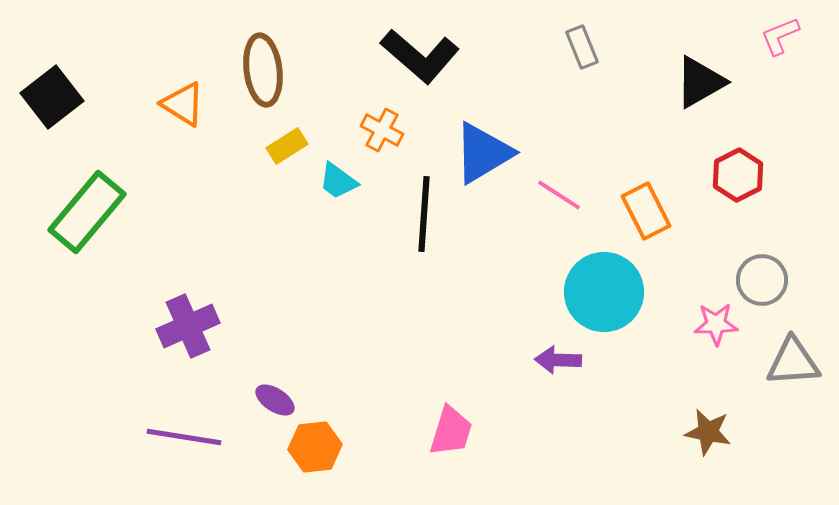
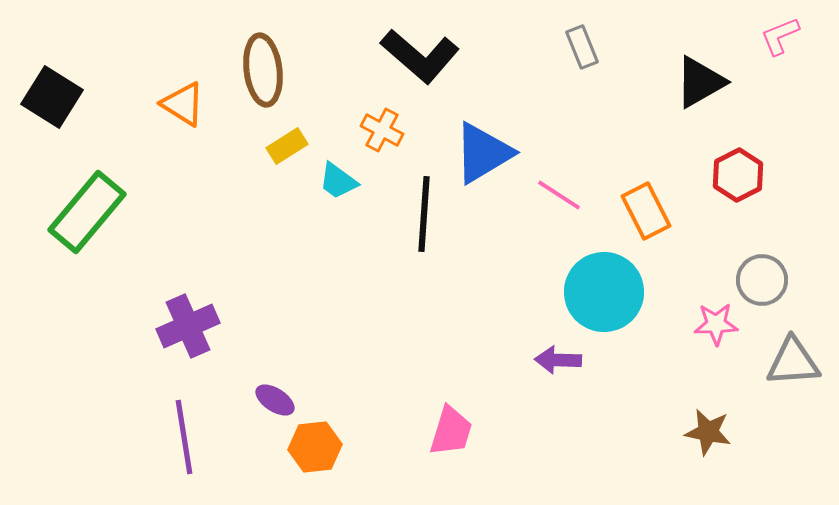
black square: rotated 20 degrees counterclockwise
purple line: rotated 72 degrees clockwise
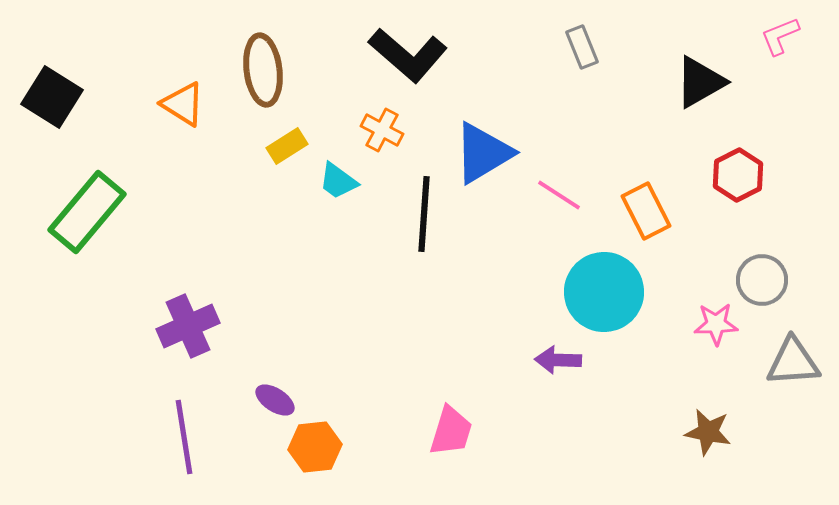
black L-shape: moved 12 px left, 1 px up
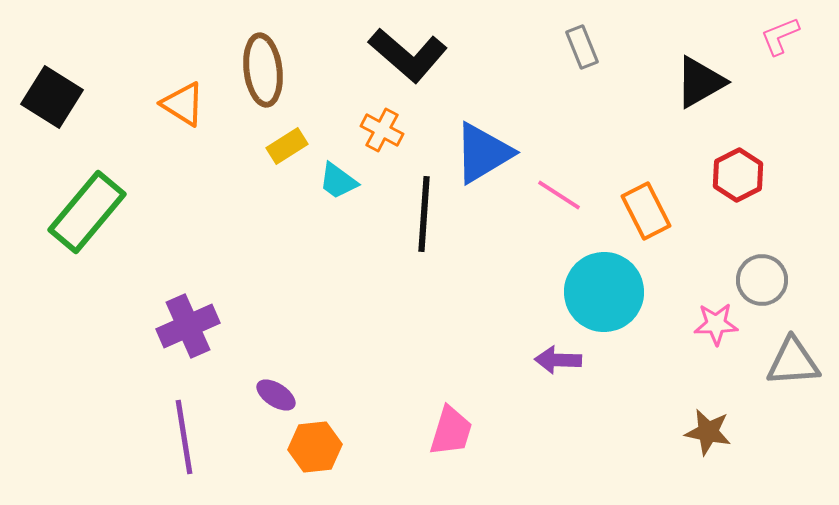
purple ellipse: moved 1 px right, 5 px up
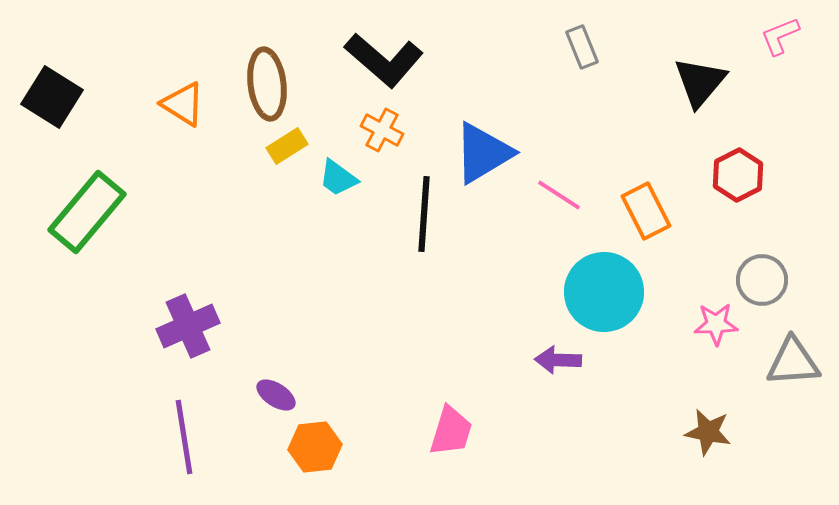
black L-shape: moved 24 px left, 5 px down
brown ellipse: moved 4 px right, 14 px down
black triangle: rotated 20 degrees counterclockwise
cyan trapezoid: moved 3 px up
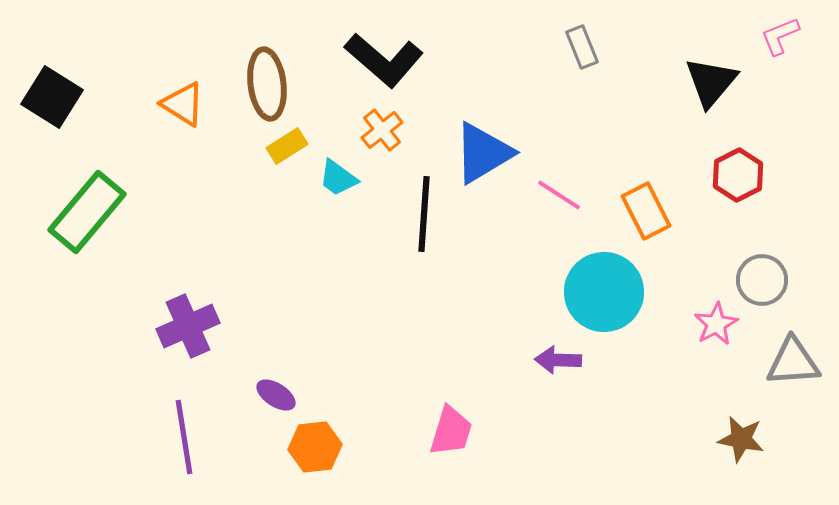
black triangle: moved 11 px right
orange cross: rotated 24 degrees clockwise
pink star: rotated 27 degrees counterclockwise
brown star: moved 33 px right, 7 px down
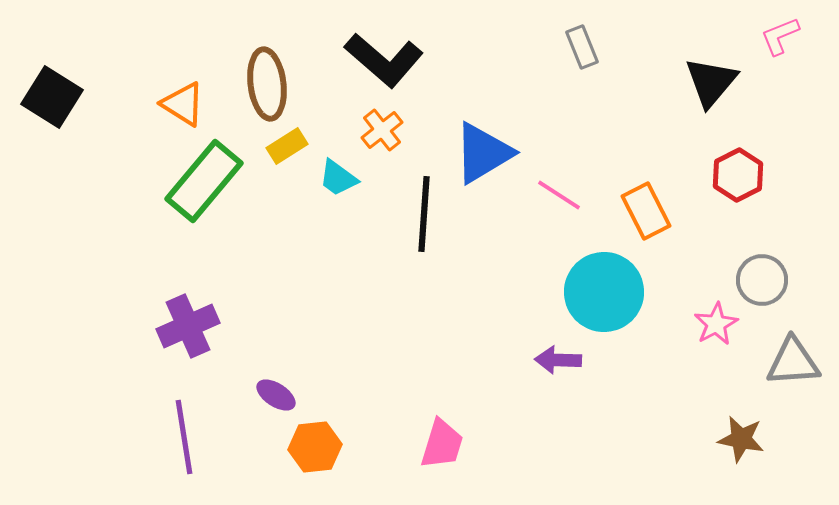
green rectangle: moved 117 px right, 31 px up
pink trapezoid: moved 9 px left, 13 px down
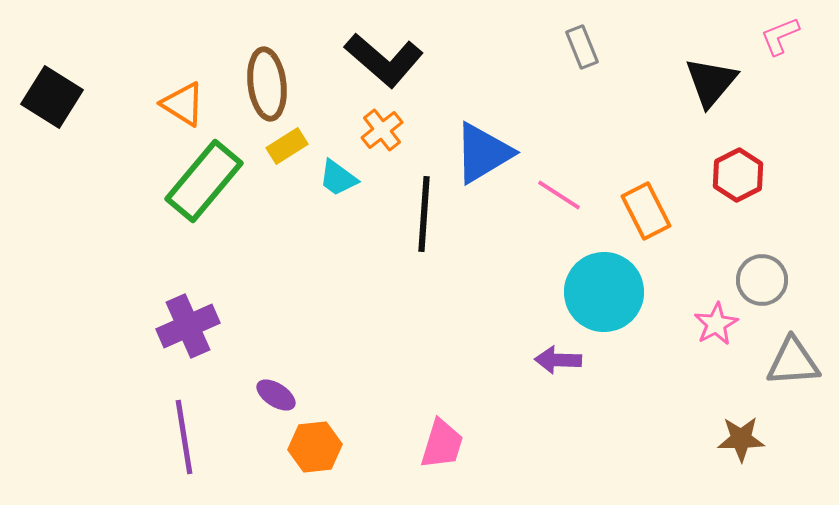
brown star: rotated 12 degrees counterclockwise
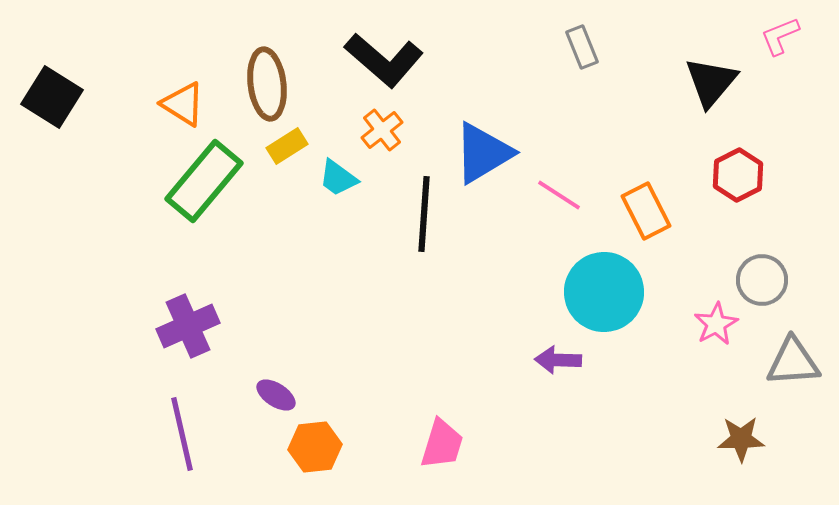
purple line: moved 2 px left, 3 px up; rotated 4 degrees counterclockwise
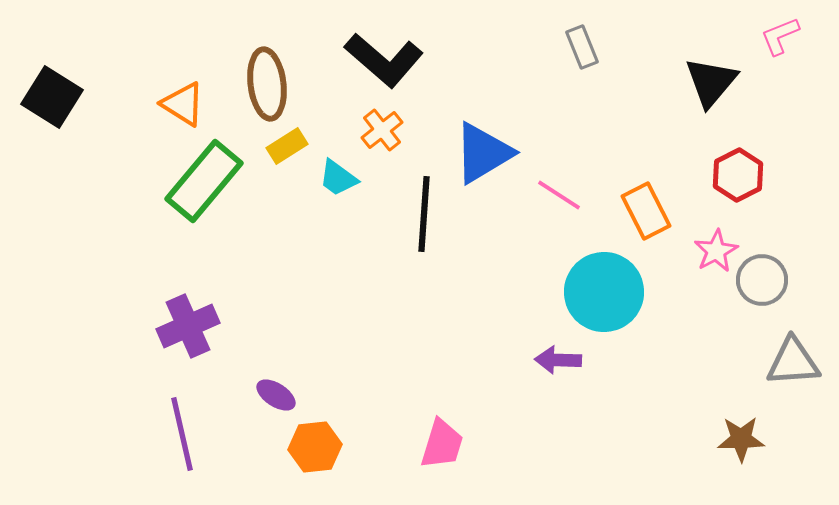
pink star: moved 73 px up
